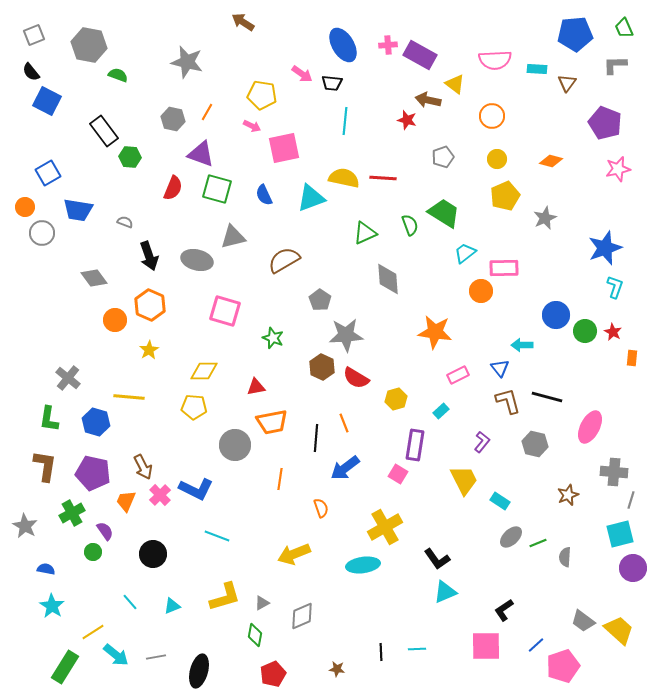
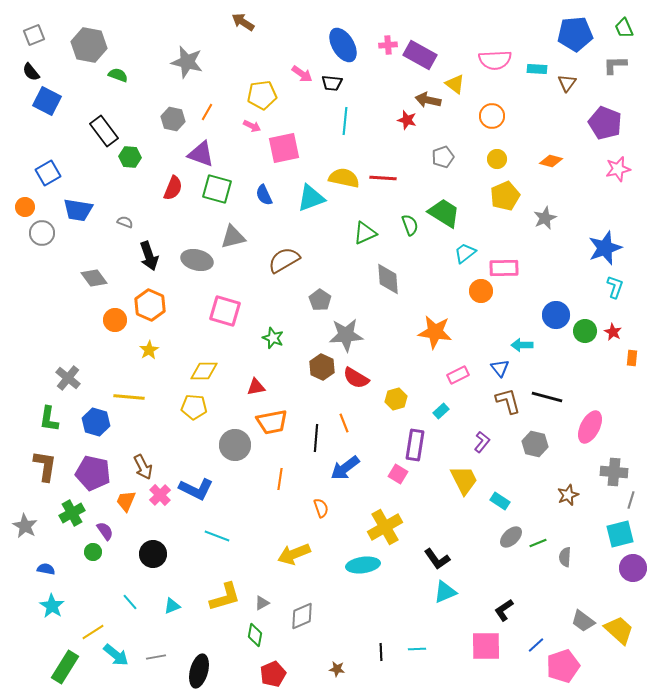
yellow pentagon at (262, 95): rotated 16 degrees counterclockwise
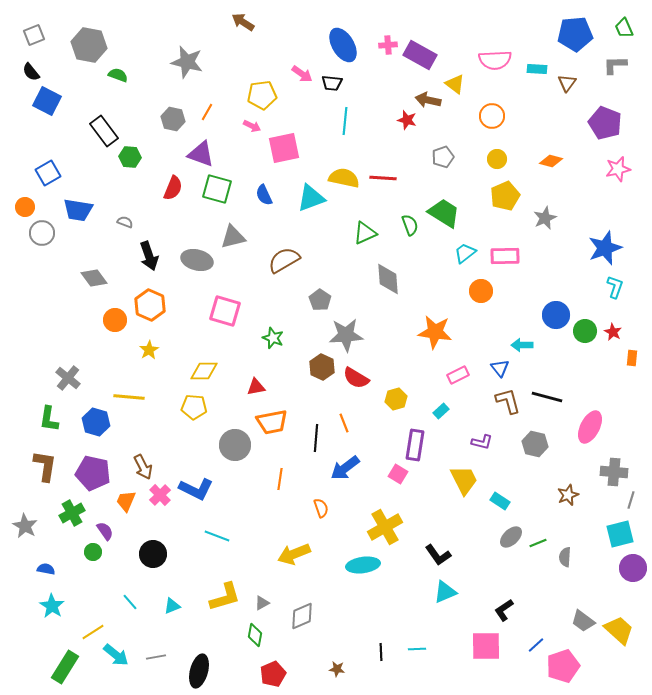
pink rectangle at (504, 268): moved 1 px right, 12 px up
purple L-shape at (482, 442): rotated 65 degrees clockwise
black L-shape at (437, 559): moved 1 px right, 4 px up
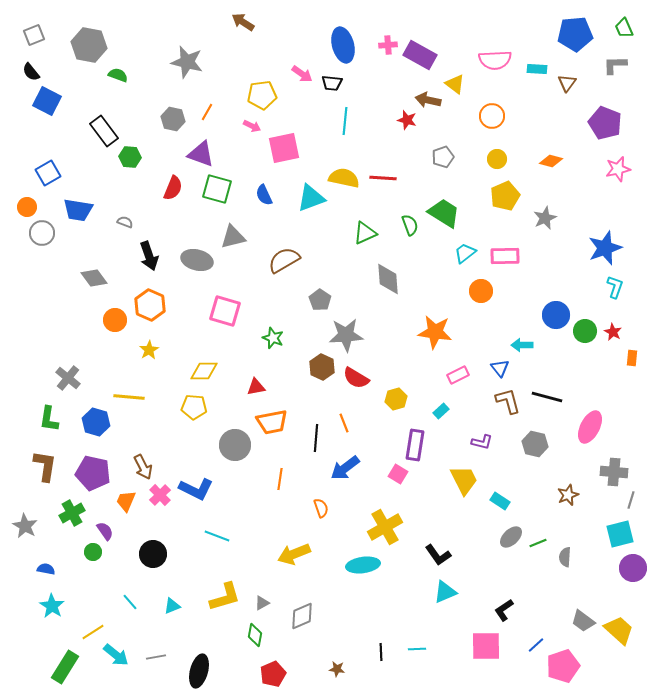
blue ellipse at (343, 45): rotated 16 degrees clockwise
orange circle at (25, 207): moved 2 px right
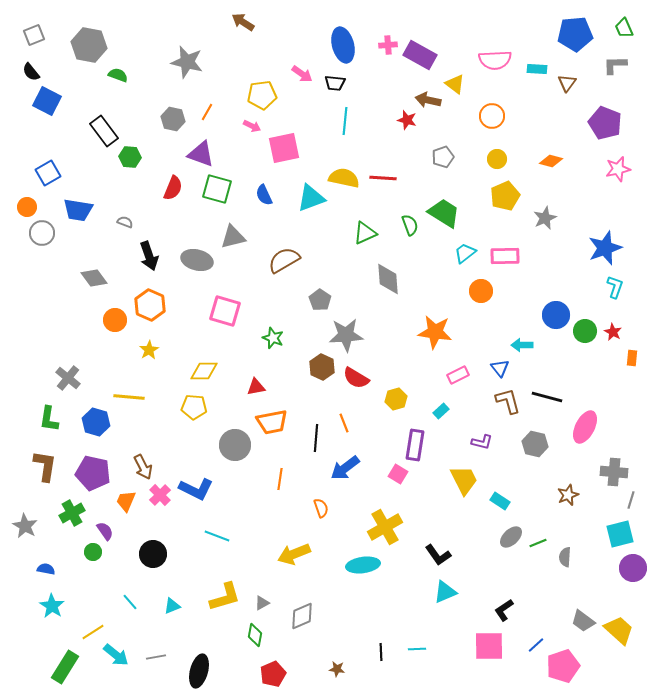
black trapezoid at (332, 83): moved 3 px right
pink ellipse at (590, 427): moved 5 px left
pink square at (486, 646): moved 3 px right
